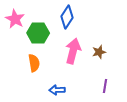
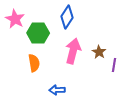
brown star: rotated 24 degrees counterclockwise
purple line: moved 9 px right, 21 px up
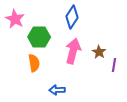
blue diamond: moved 5 px right
green hexagon: moved 1 px right, 4 px down
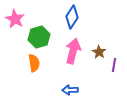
green hexagon: rotated 15 degrees counterclockwise
blue arrow: moved 13 px right
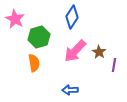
pink arrow: moved 2 px right; rotated 150 degrees counterclockwise
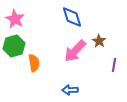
blue diamond: rotated 50 degrees counterclockwise
green hexagon: moved 25 px left, 9 px down
brown star: moved 11 px up
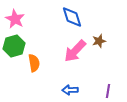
brown star: rotated 24 degrees clockwise
purple line: moved 6 px left, 26 px down
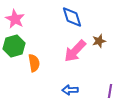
purple line: moved 2 px right
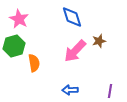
pink star: moved 4 px right
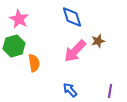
brown star: moved 1 px left
blue arrow: rotated 49 degrees clockwise
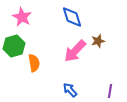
pink star: moved 3 px right, 2 px up
